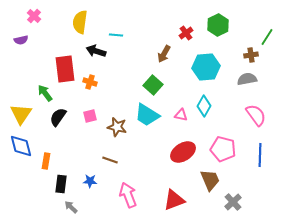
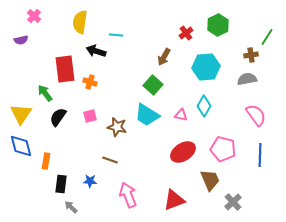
brown arrow: moved 3 px down
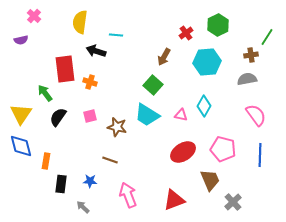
cyan hexagon: moved 1 px right, 5 px up
gray arrow: moved 12 px right
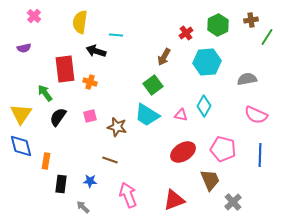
purple semicircle: moved 3 px right, 8 px down
brown cross: moved 35 px up
green square: rotated 12 degrees clockwise
pink semicircle: rotated 150 degrees clockwise
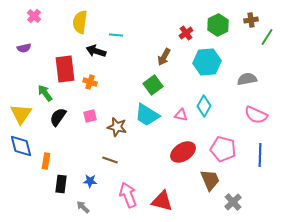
red triangle: moved 12 px left, 1 px down; rotated 35 degrees clockwise
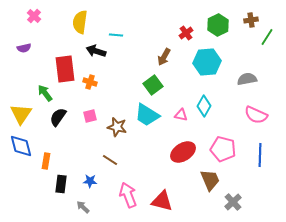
brown line: rotated 14 degrees clockwise
